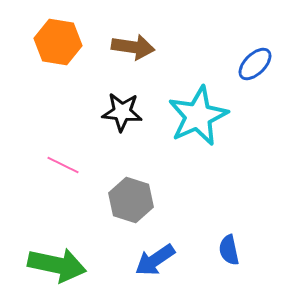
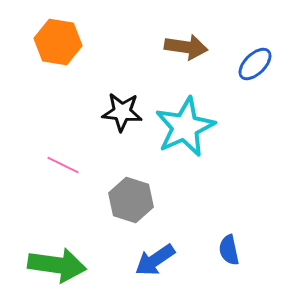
brown arrow: moved 53 px right
cyan star: moved 13 px left, 11 px down
green arrow: rotated 4 degrees counterclockwise
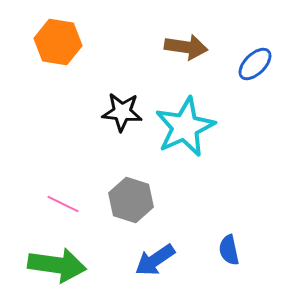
pink line: moved 39 px down
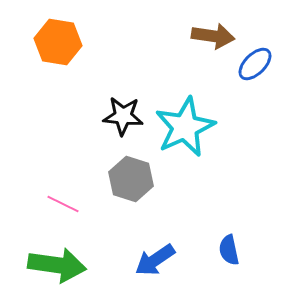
brown arrow: moved 27 px right, 11 px up
black star: moved 1 px right, 4 px down
gray hexagon: moved 21 px up
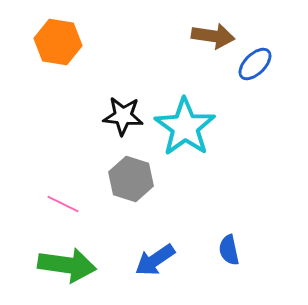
cyan star: rotated 12 degrees counterclockwise
green arrow: moved 10 px right
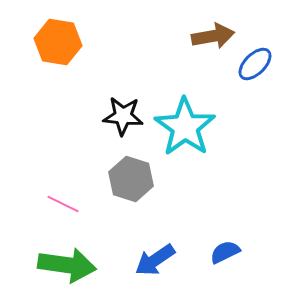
brown arrow: rotated 18 degrees counterclockwise
blue semicircle: moved 4 px left, 2 px down; rotated 76 degrees clockwise
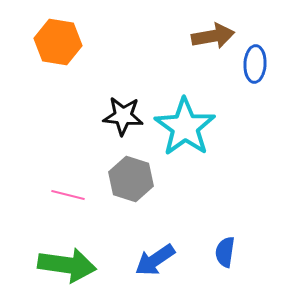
blue ellipse: rotated 42 degrees counterclockwise
pink line: moved 5 px right, 9 px up; rotated 12 degrees counterclockwise
blue semicircle: rotated 56 degrees counterclockwise
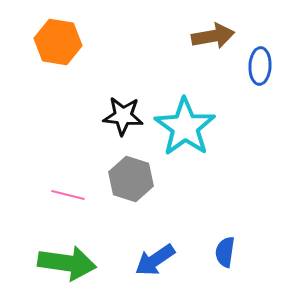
blue ellipse: moved 5 px right, 2 px down
green arrow: moved 2 px up
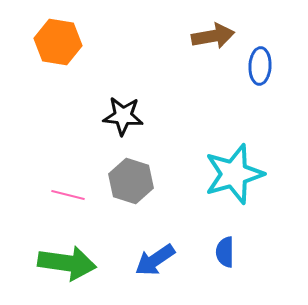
cyan star: moved 49 px right, 47 px down; rotated 20 degrees clockwise
gray hexagon: moved 2 px down
blue semicircle: rotated 8 degrees counterclockwise
